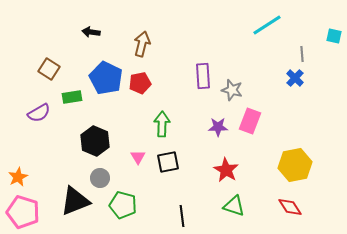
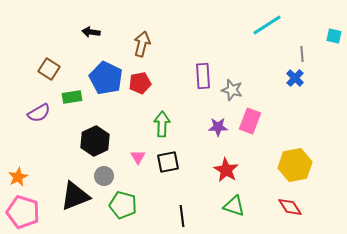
black hexagon: rotated 12 degrees clockwise
gray circle: moved 4 px right, 2 px up
black triangle: moved 5 px up
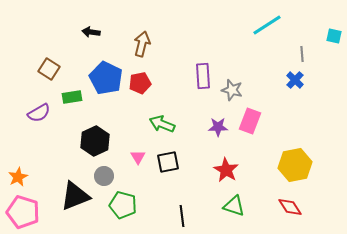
blue cross: moved 2 px down
green arrow: rotated 70 degrees counterclockwise
